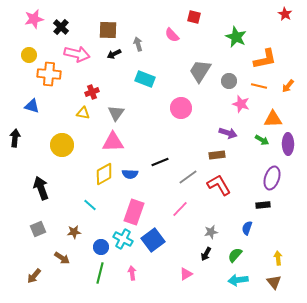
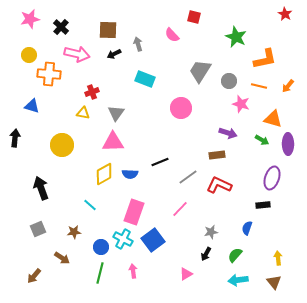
pink star at (34, 19): moved 4 px left
orange triangle at (273, 119): rotated 18 degrees clockwise
red L-shape at (219, 185): rotated 35 degrees counterclockwise
pink arrow at (132, 273): moved 1 px right, 2 px up
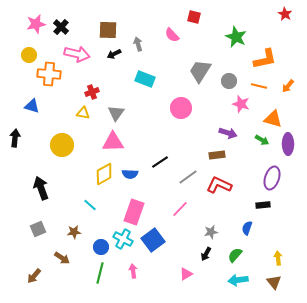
pink star at (30, 19): moved 6 px right, 5 px down
black line at (160, 162): rotated 12 degrees counterclockwise
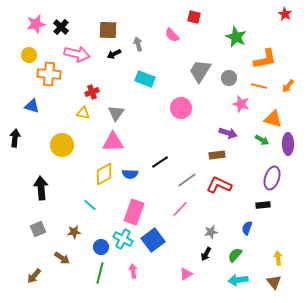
gray circle at (229, 81): moved 3 px up
gray line at (188, 177): moved 1 px left, 3 px down
black arrow at (41, 188): rotated 15 degrees clockwise
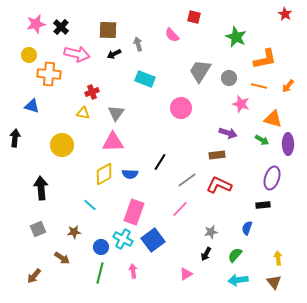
black line at (160, 162): rotated 24 degrees counterclockwise
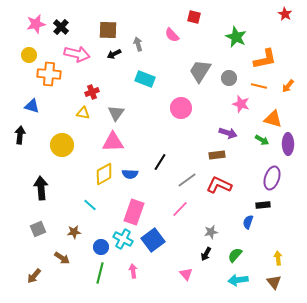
black arrow at (15, 138): moved 5 px right, 3 px up
blue semicircle at (247, 228): moved 1 px right, 6 px up
pink triangle at (186, 274): rotated 40 degrees counterclockwise
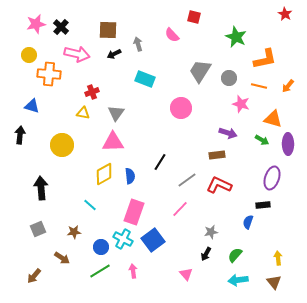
blue semicircle at (130, 174): moved 2 px down; rotated 98 degrees counterclockwise
green line at (100, 273): moved 2 px up; rotated 45 degrees clockwise
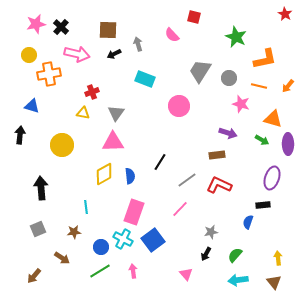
orange cross at (49, 74): rotated 15 degrees counterclockwise
pink circle at (181, 108): moved 2 px left, 2 px up
cyan line at (90, 205): moved 4 px left, 2 px down; rotated 40 degrees clockwise
